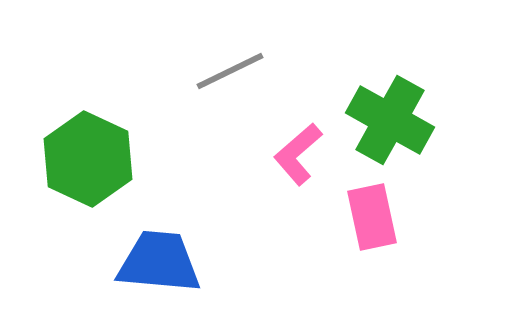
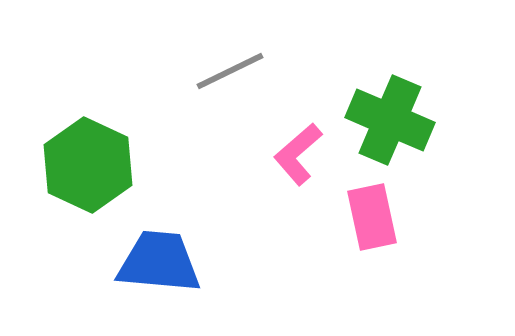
green cross: rotated 6 degrees counterclockwise
green hexagon: moved 6 px down
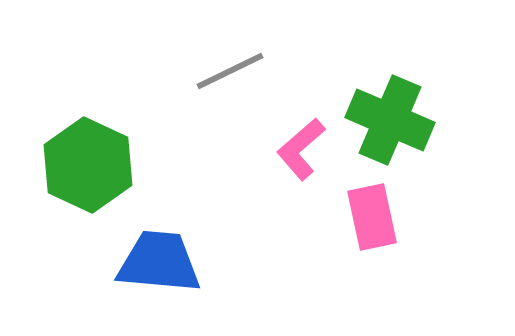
pink L-shape: moved 3 px right, 5 px up
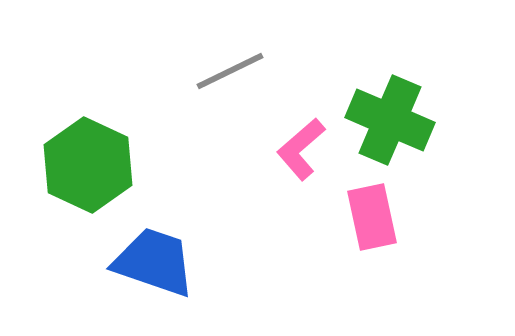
blue trapezoid: moved 5 px left; rotated 14 degrees clockwise
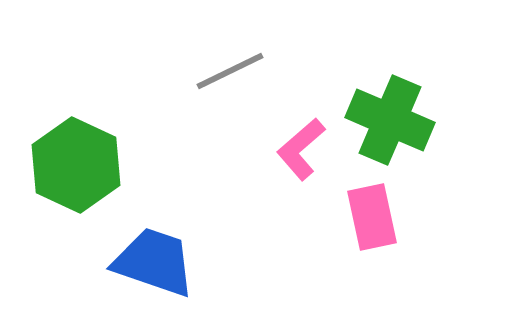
green hexagon: moved 12 px left
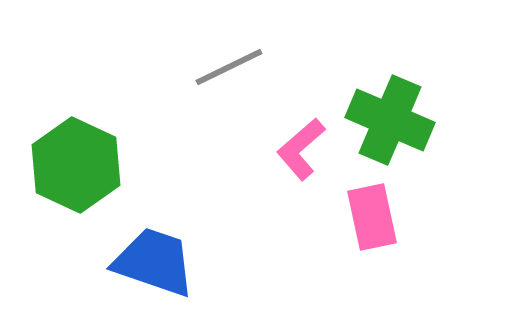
gray line: moved 1 px left, 4 px up
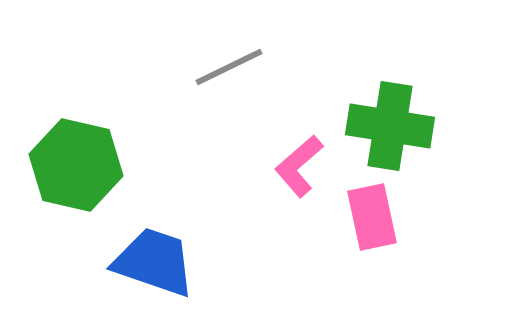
green cross: moved 6 px down; rotated 14 degrees counterclockwise
pink L-shape: moved 2 px left, 17 px down
green hexagon: rotated 12 degrees counterclockwise
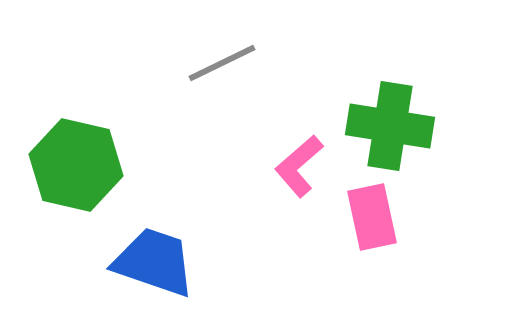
gray line: moved 7 px left, 4 px up
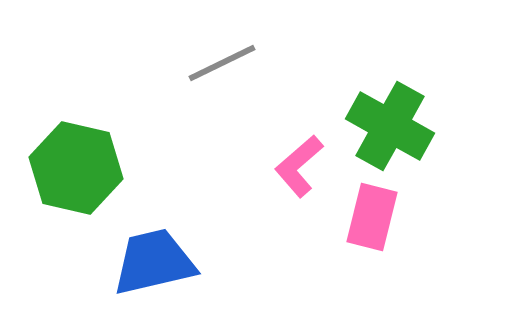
green cross: rotated 20 degrees clockwise
green hexagon: moved 3 px down
pink rectangle: rotated 26 degrees clockwise
blue trapezoid: rotated 32 degrees counterclockwise
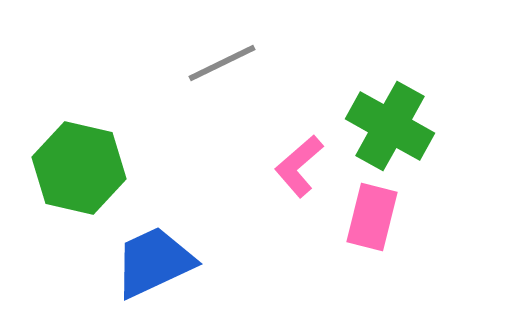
green hexagon: moved 3 px right
blue trapezoid: rotated 12 degrees counterclockwise
